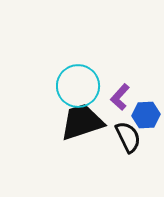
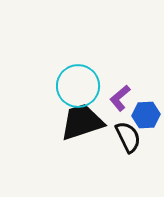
purple L-shape: moved 1 px down; rotated 8 degrees clockwise
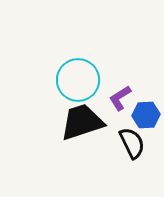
cyan circle: moved 6 px up
purple L-shape: rotated 8 degrees clockwise
black semicircle: moved 4 px right, 6 px down
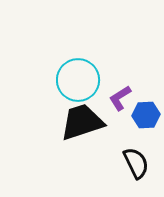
black semicircle: moved 4 px right, 20 px down
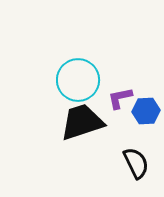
purple L-shape: rotated 20 degrees clockwise
blue hexagon: moved 4 px up
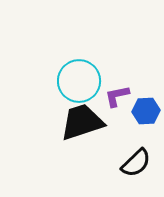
cyan circle: moved 1 px right, 1 px down
purple L-shape: moved 3 px left, 2 px up
black semicircle: rotated 72 degrees clockwise
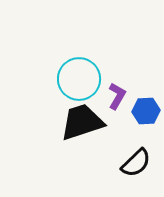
cyan circle: moved 2 px up
purple L-shape: rotated 132 degrees clockwise
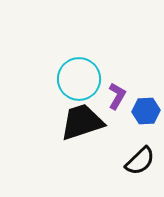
black semicircle: moved 4 px right, 2 px up
